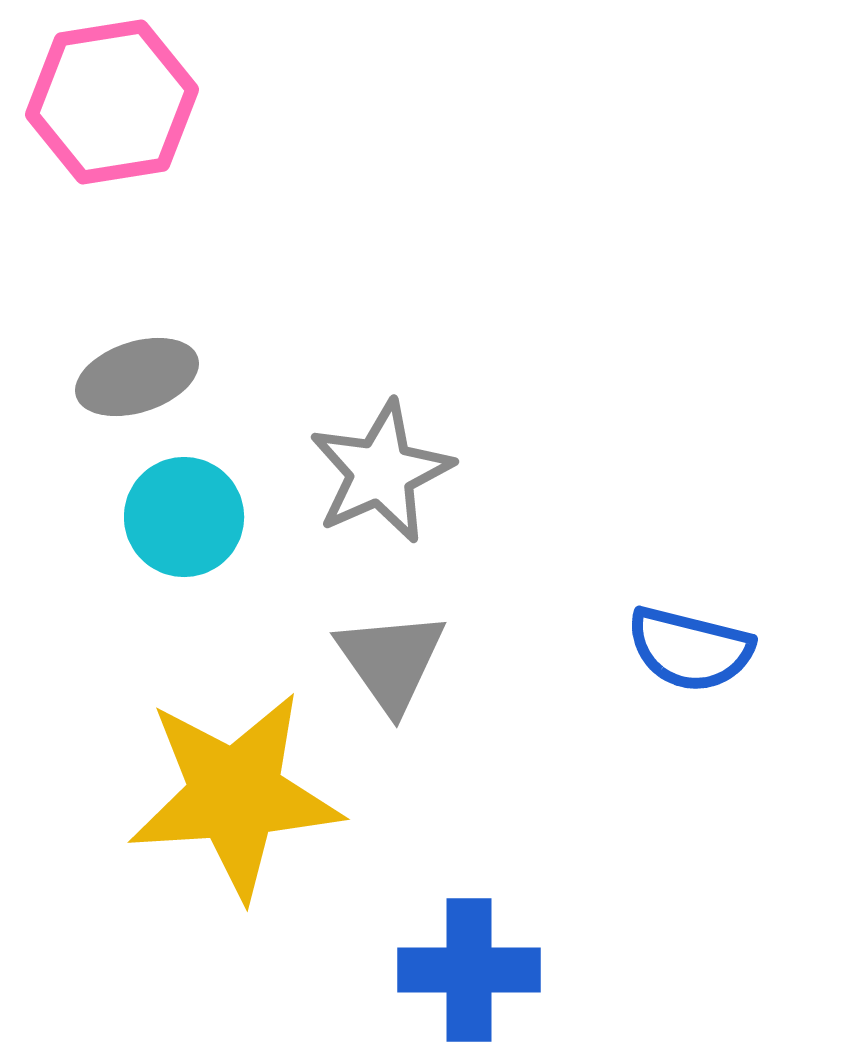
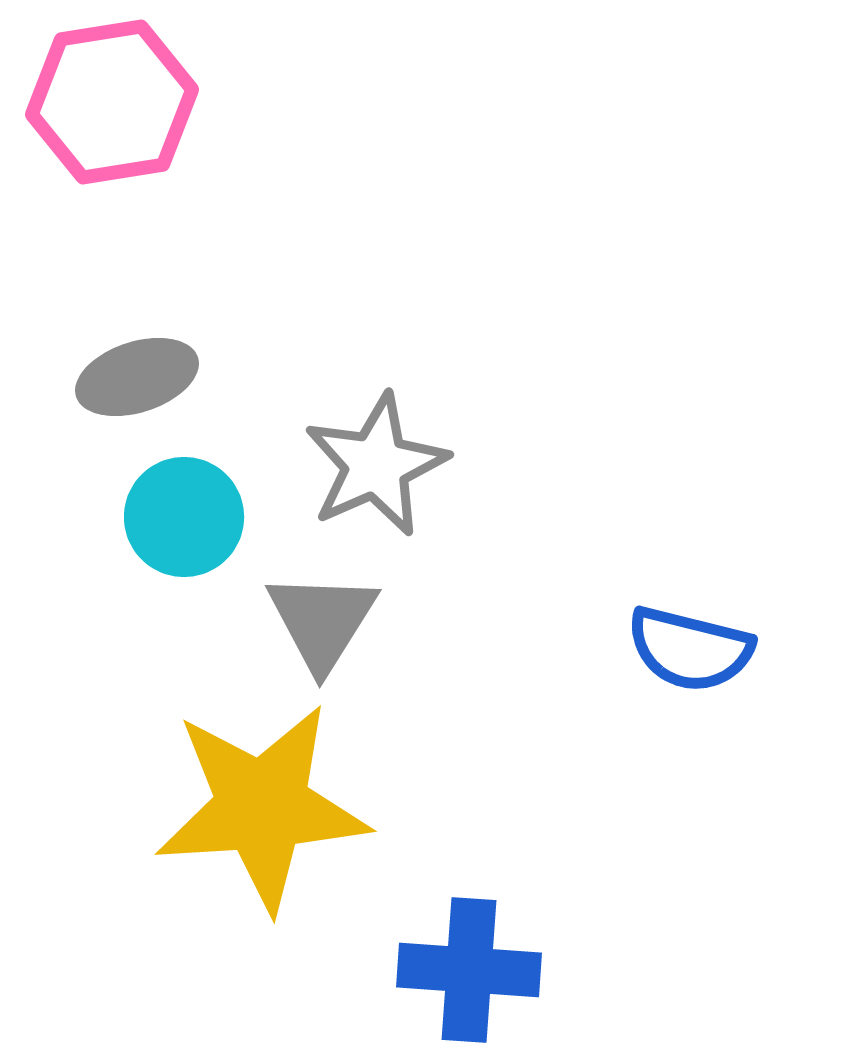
gray star: moved 5 px left, 7 px up
gray triangle: moved 69 px left, 40 px up; rotated 7 degrees clockwise
yellow star: moved 27 px right, 12 px down
blue cross: rotated 4 degrees clockwise
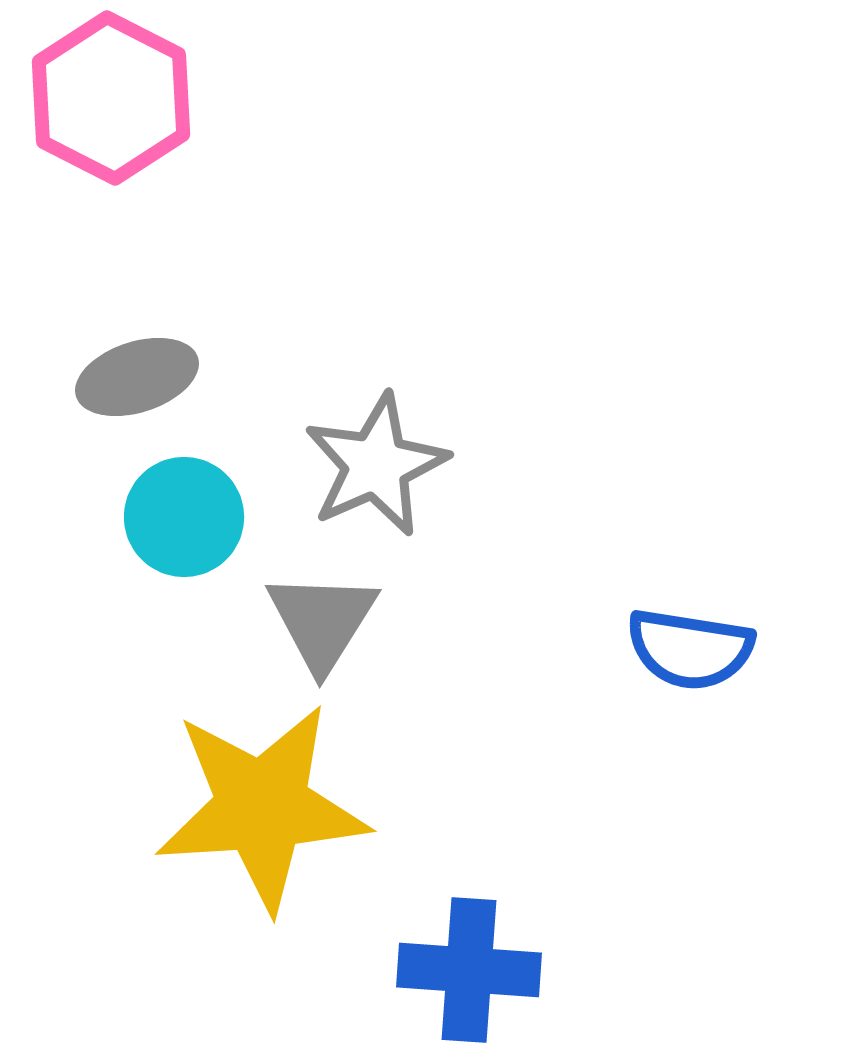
pink hexagon: moved 1 px left, 4 px up; rotated 24 degrees counterclockwise
blue semicircle: rotated 5 degrees counterclockwise
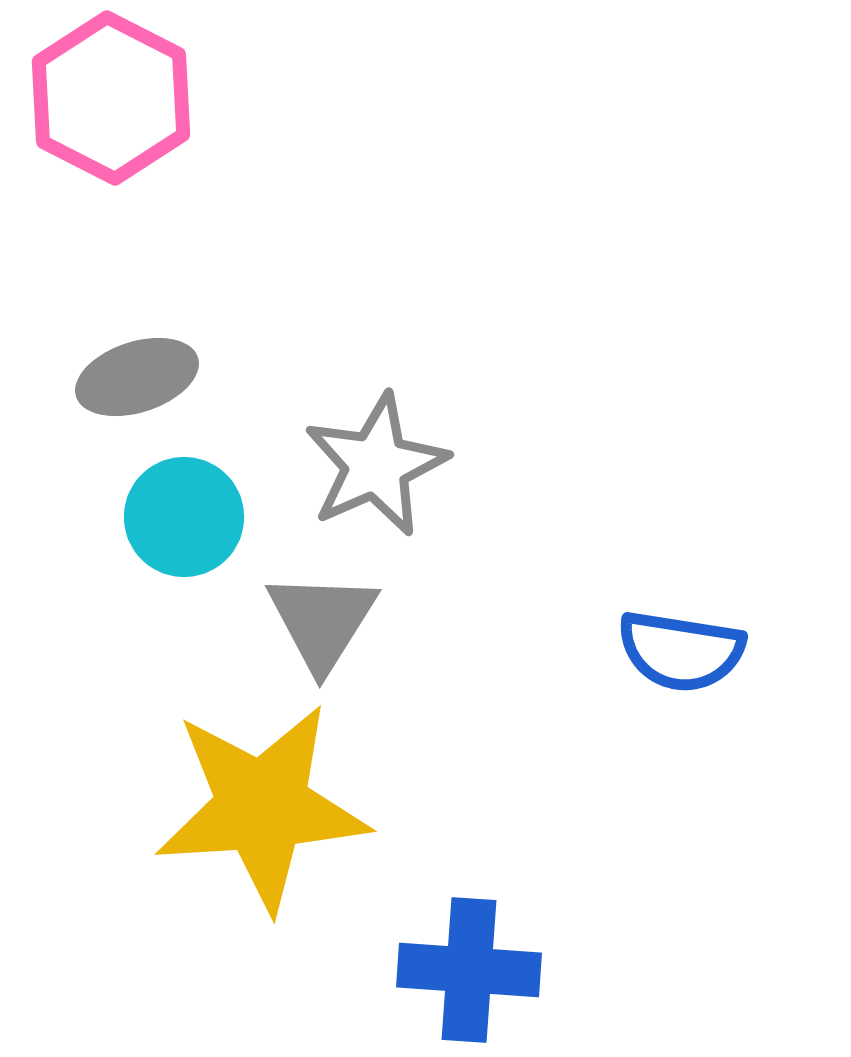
blue semicircle: moved 9 px left, 2 px down
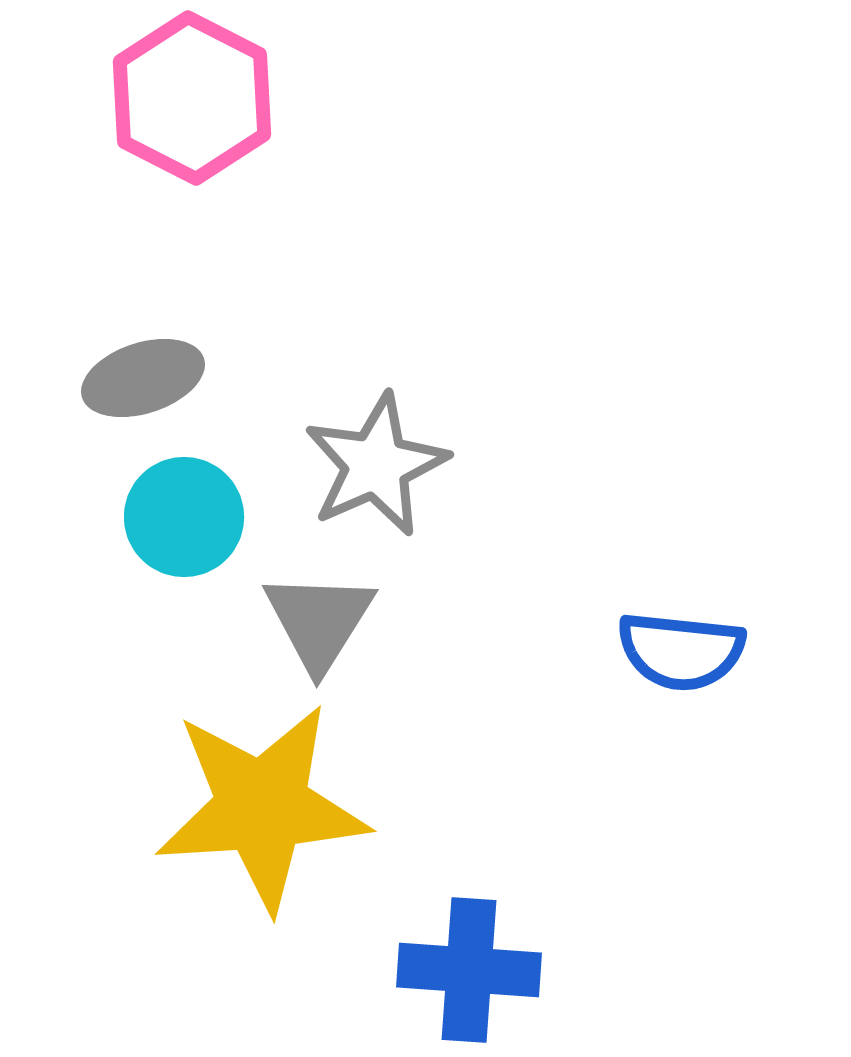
pink hexagon: moved 81 px right
gray ellipse: moved 6 px right, 1 px down
gray triangle: moved 3 px left
blue semicircle: rotated 3 degrees counterclockwise
